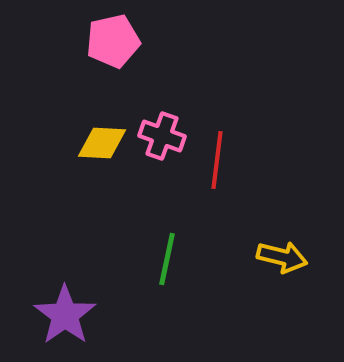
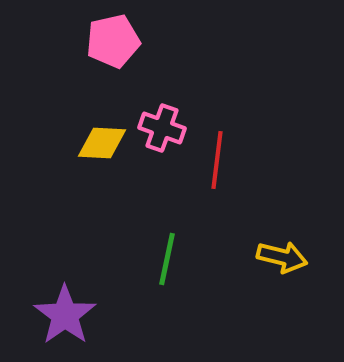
pink cross: moved 8 px up
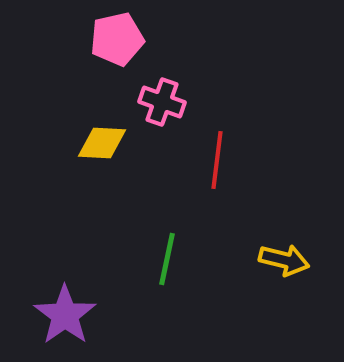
pink pentagon: moved 4 px right, 2 px up
pink cross: moved 26 px up
yellow arrow: moved 2 px right, 3 px down
